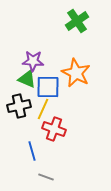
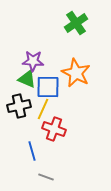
green cross: moved 1 px left, 2 px down
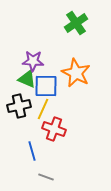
blue square: moved 2 px left, 1 px up
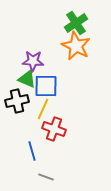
orange star: moved 27 px up
black cross: moved 2 px left, 5 px up
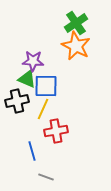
red cross: moved 2 px right, 2 px down; rotated 30 degrees counterclockwise
